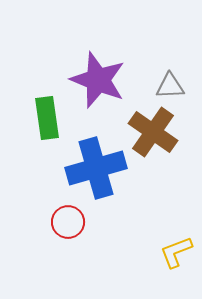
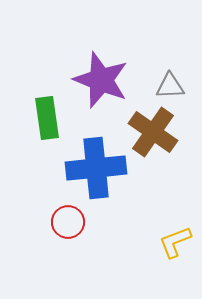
purple star: moved 3 px right
blue cross: rotated 10 degrees clockwise
yellow L-shape: moved 1 px left, 10 px up
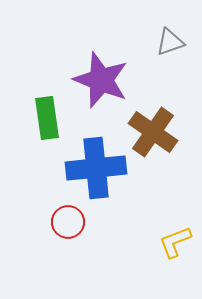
gray triangle: moved 44 px up; rotated 16 degrees counterclockwise
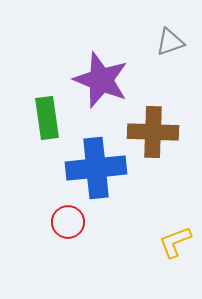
brown cross: rotated 33 degrees counterclockwise
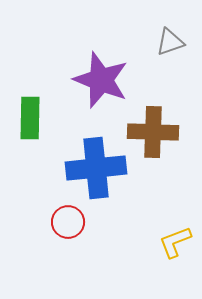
green rectangle: moved 17 px left; rotated 9 degrees clockwise
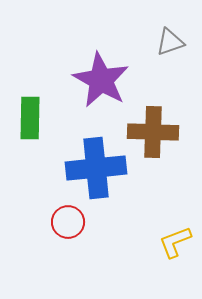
purple star: rotated 8 degrees clockwise
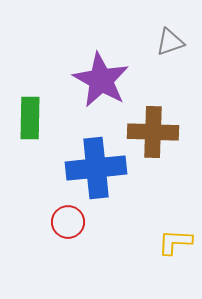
yellow L-shape: rotated 24 degrees clockwise
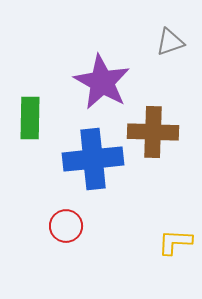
purple star: moved 1 px right, 2 px down
blue cross: moved 3 px left, 9 px up
red circle: moved 2 px left, 4 px down
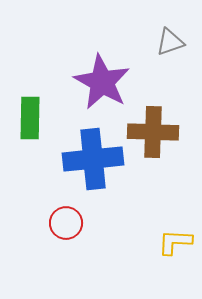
red circle: moved 3 px up
